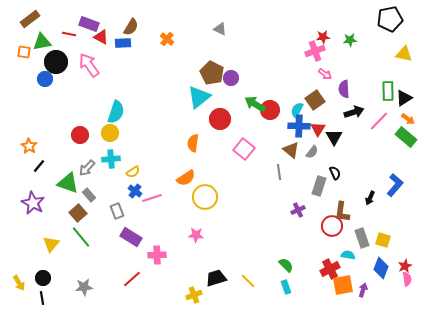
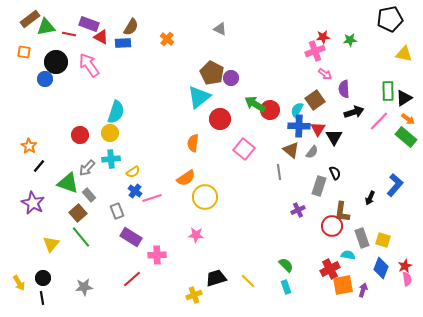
green triangle at (42, 42): moved 4 px right, 15 px up
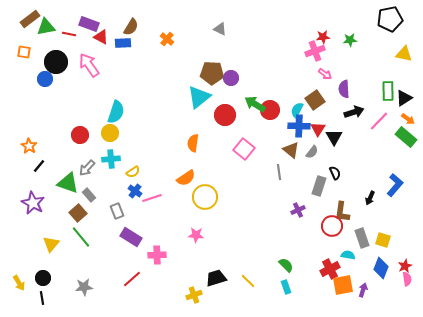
brown pentagon at (212, 73): rotated 25 degrees counterclockwise
red circle at (220, 119): moved 5 px right, 4 px up
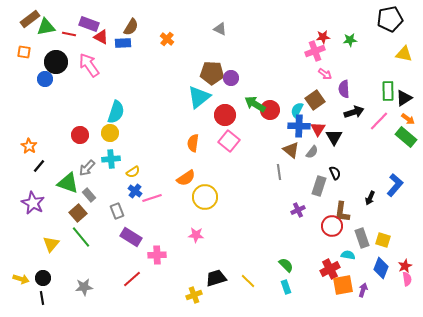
pink square at (244, 149): moved 15 px left, 8 px up
yellow arrow at (19, 283): moved 2 px right, 4 px up; rotated 42 degrees counterclockwise
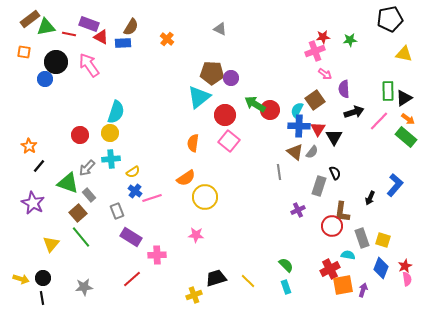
brown triangle at (291, 150): moved 4 px right, 2 px down
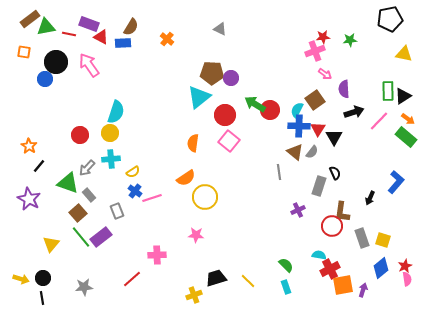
black triangle at (404, 98): moved 1 px left, 2 px up
blue L-shape at (395, 185): moved 1 px right, 3 px up
purple star at (33, 203): moved 4 px left, 4 px up
purple rectangle at (131, 237): moved 30 px left; rotated 70 degrees counterclockwise
cyan semicircle at (348, 255): moved 29 px left
blue diamond at (381, 268): rotated 30 degrees clockwise
